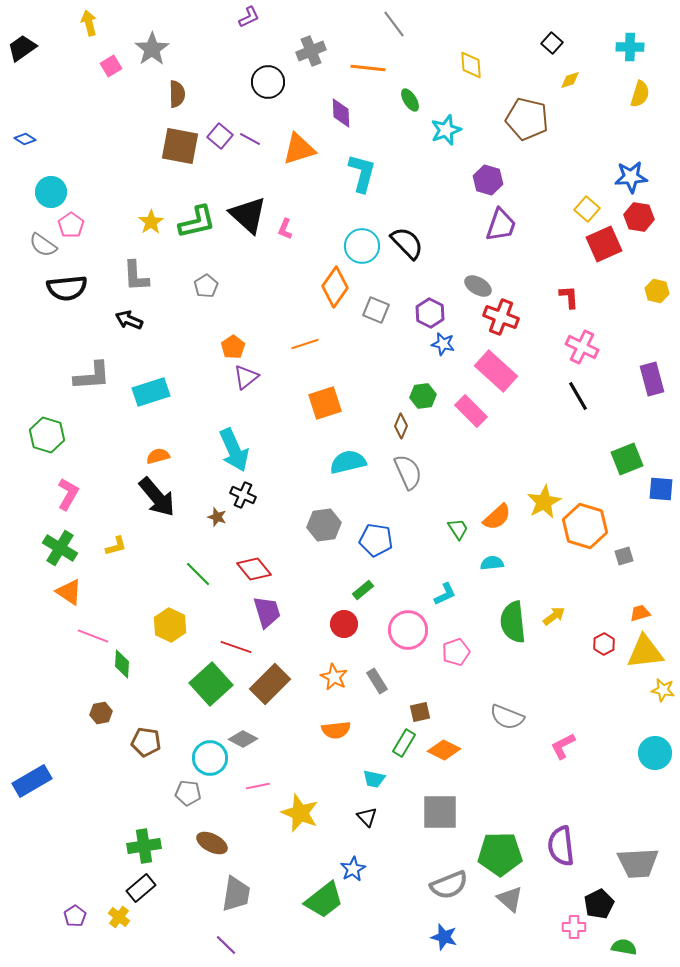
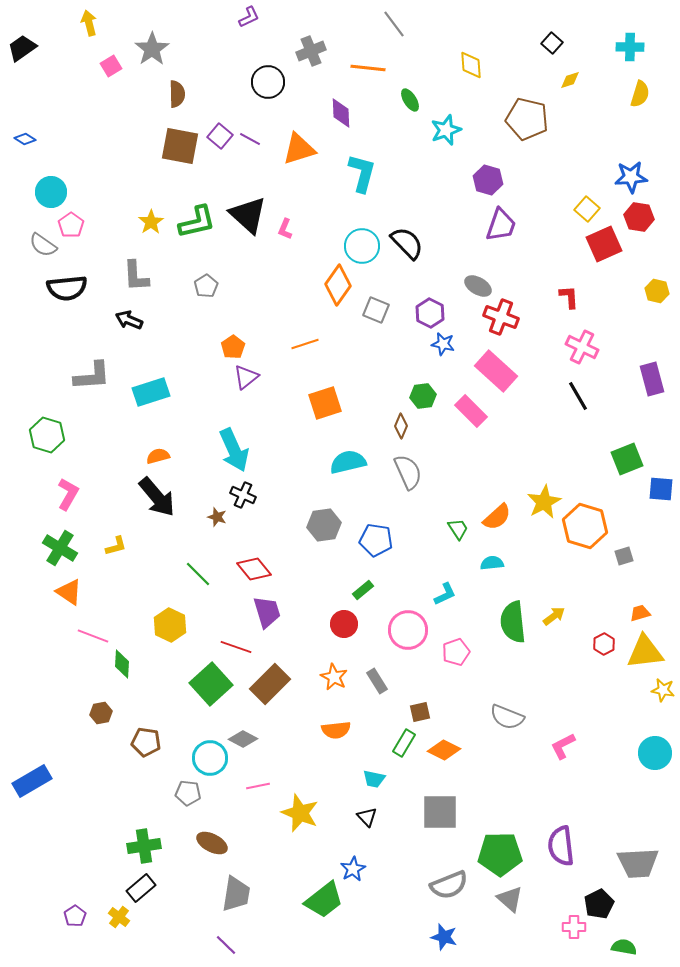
orange diamond at (335, 287): moved 3 px right, 2 px up
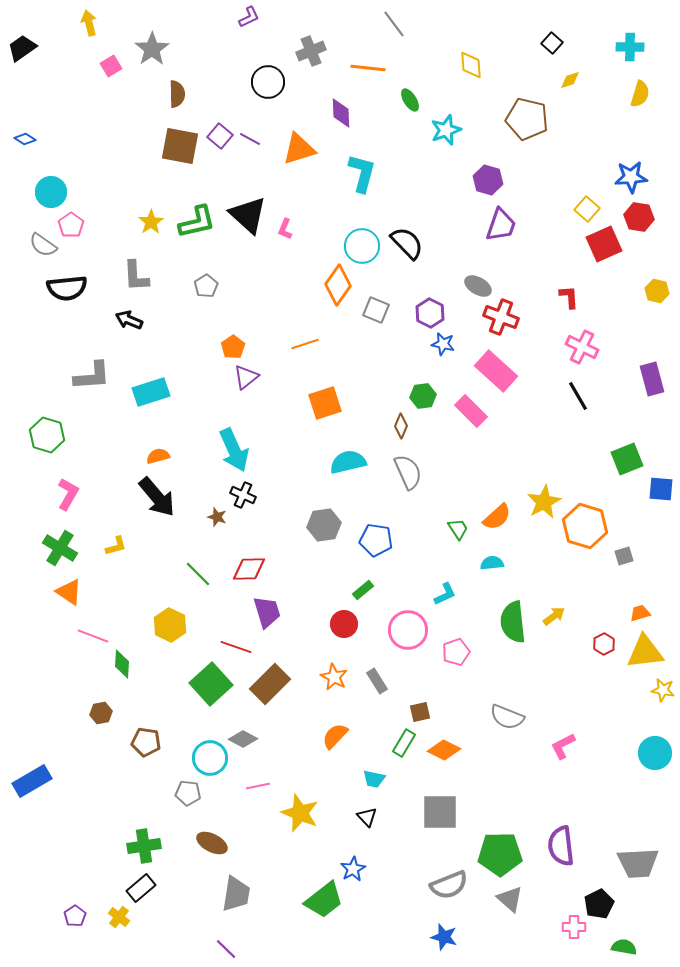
red diamond at (254, 569): moved 5 px left; rotated 52 degrees counterclockwise
orange semicircle at (336, 730): moved 1 px left, 6 px down; rotated 140 degrees clockwise
purple line at (226, 945): moved 4 px down
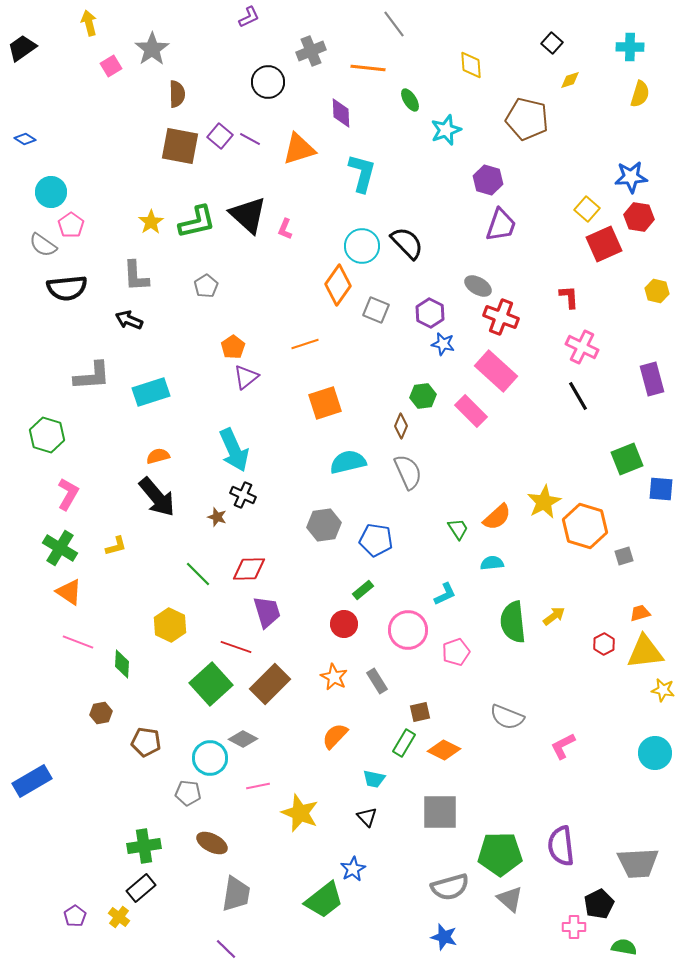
pink line at (93, 636): moved 15 px left, 6 px down
gray semicircle at (449, 885): moved 1 px right, 2 px down; rotated 6 degrees clockwise
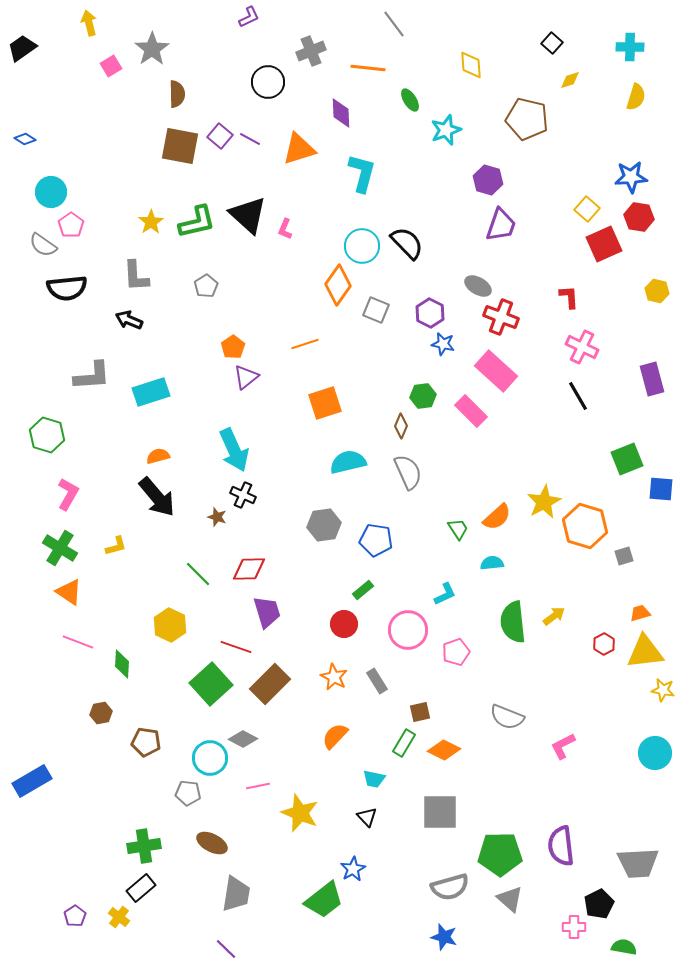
yellow semicircle at (640, 94): moved 4 px left, 3 px down
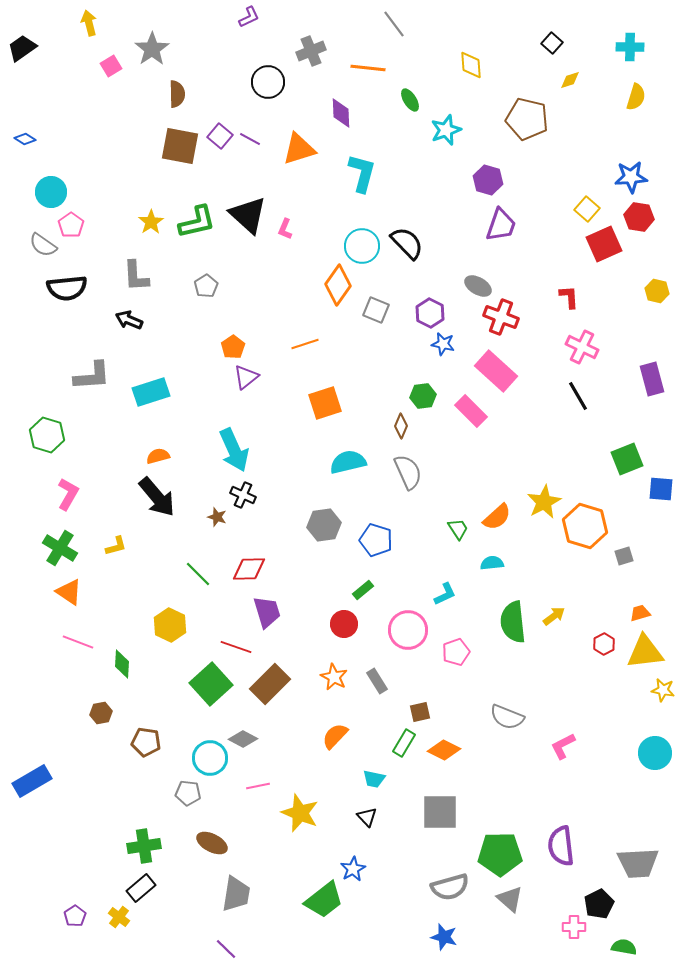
blue pentagon at (376, 540): rotated 8 degrees clockwise
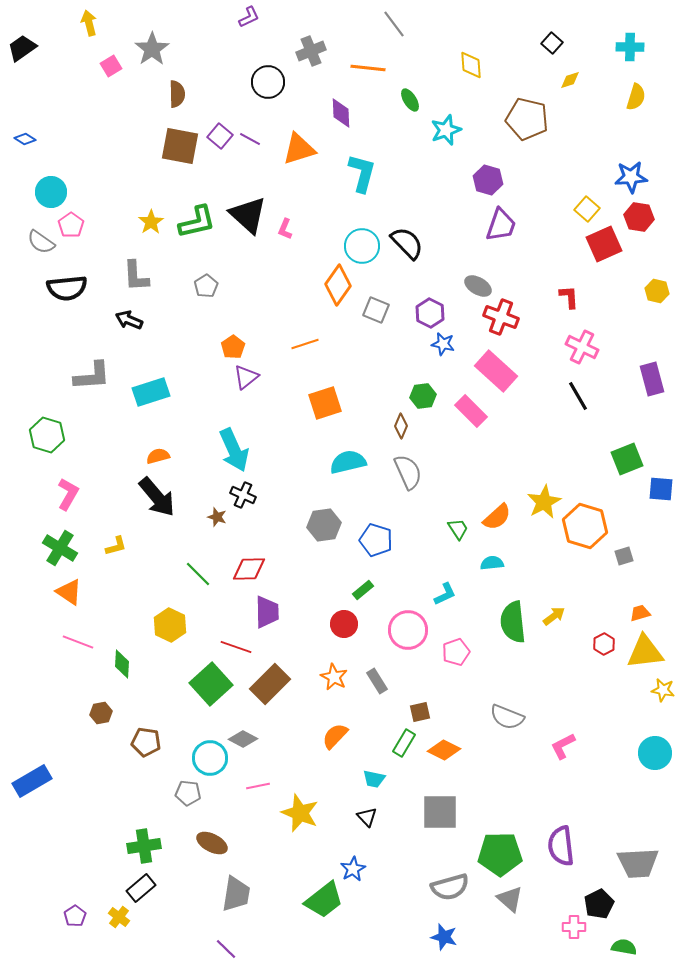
gray semicircle at (43, 245): moved 2 px left, 3 px up
purple trapezoid at (267, 612): rotated 16 degrees clockwise
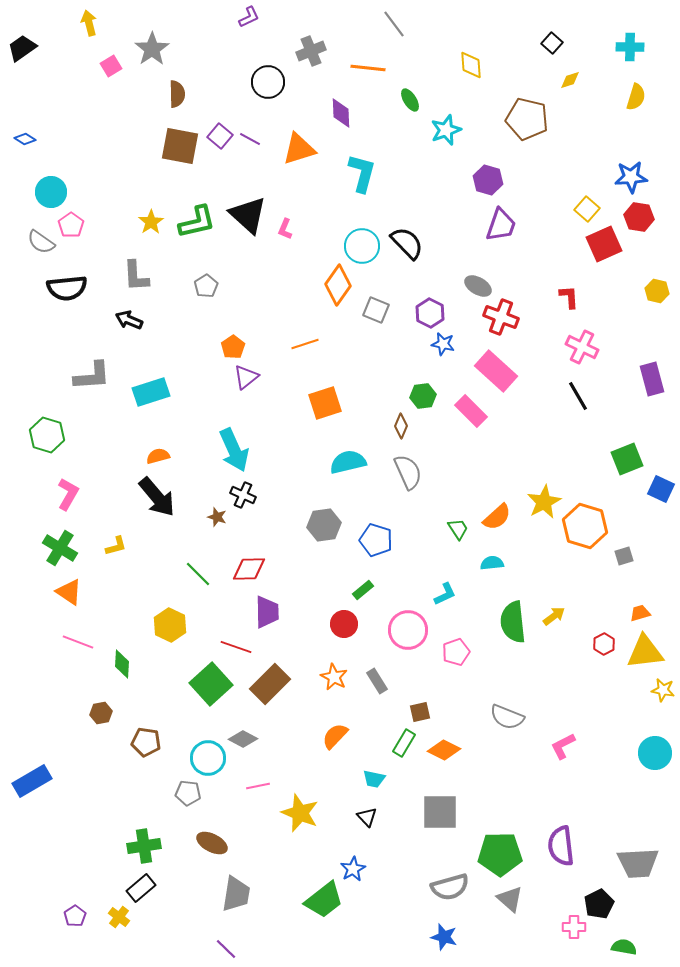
blue square at (661, 489): rotated 20 degrees clockwise
cyan circle at (210, 758): moved 2 px left
